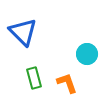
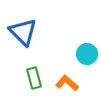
orange L-shape: rotated 30 degrees counterclockwise
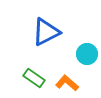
blue triangle: moved 23 px right; rotated 48 degrees clockwise
green rectangle: rotated 40 degrees counterclockwise
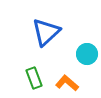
blue triangle: rotated 16 degrees counterclockwise
green rectangle: rotated 35 degrees clockwise
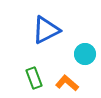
blue triangle: moved 2 px up; rotated 16 degrees clockwise
cyan circle: moved 2 px left
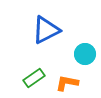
green rectangle: rotated 75 degrees clockwise
orange L-shape: rotated 30 degrees counterclockwise
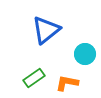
blue triangle: rotated 12 degrees counterclockwise
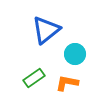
cyan circle: moved 10 px left
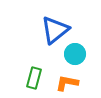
blue triangle: moved 9 px right
green rectangle: rotated 40 degrees counterclockwise
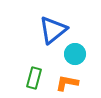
blue triangle: moved 2 px left
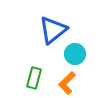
orange L-shape: rotated 55 degrees counterclockwise
